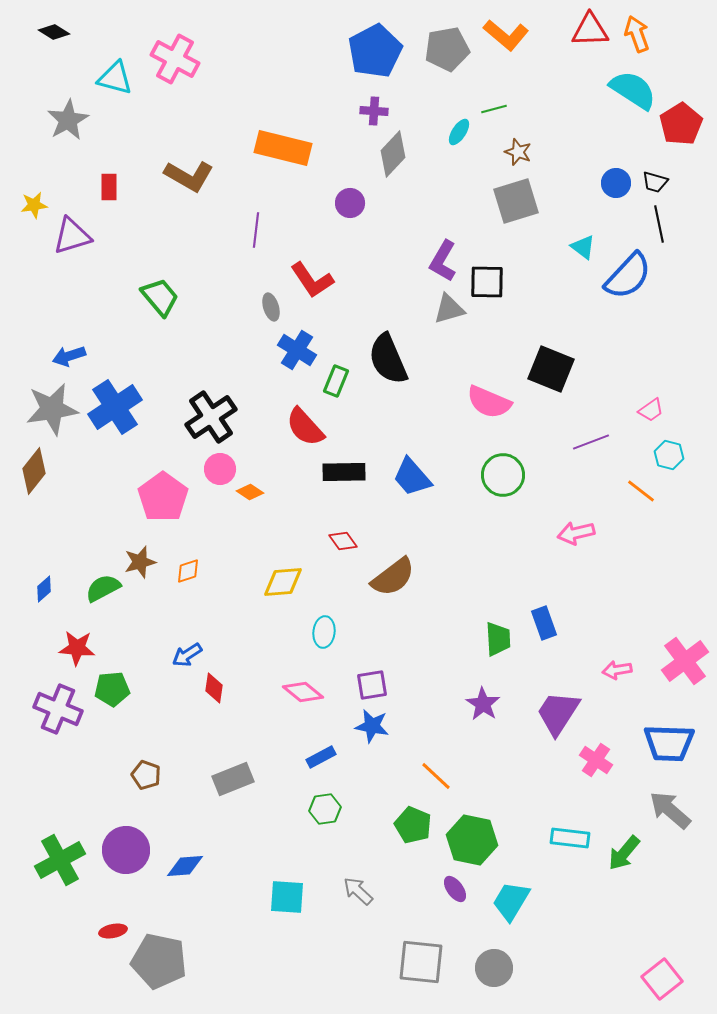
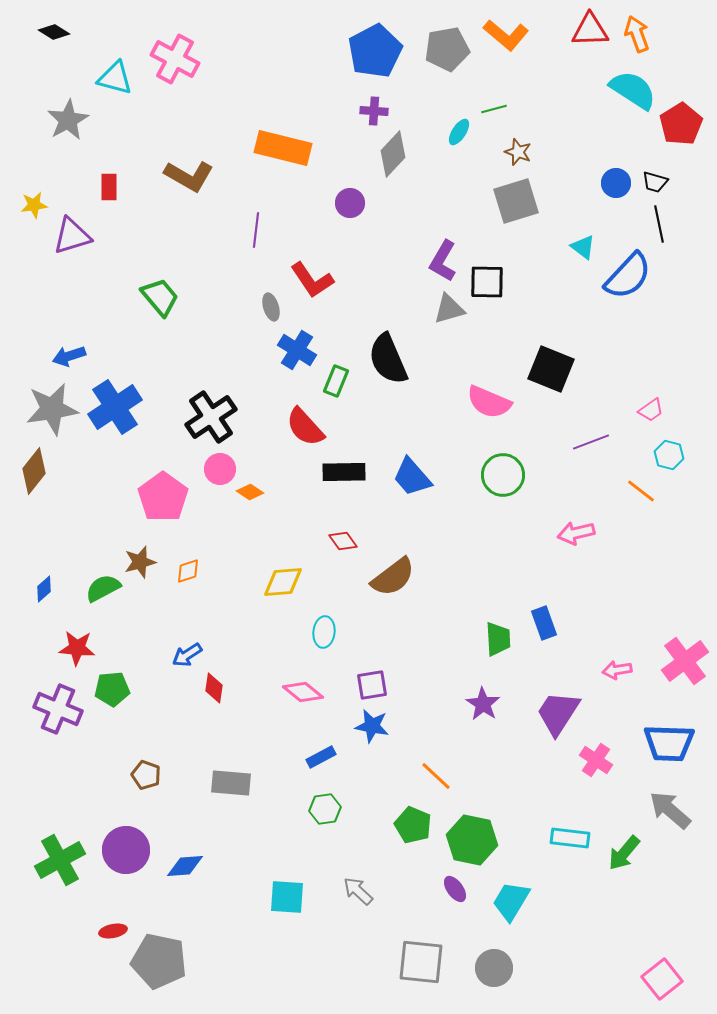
gray rectangle at (233, 779): moved 2 px left, 4 px down; rotated 27 degrees clockwise
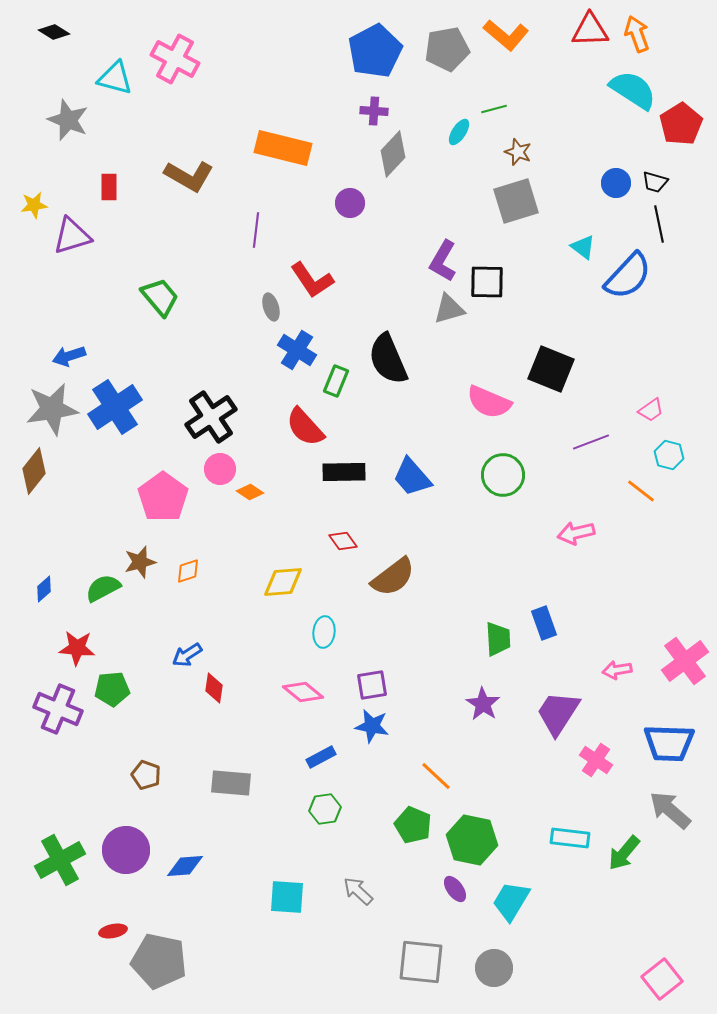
gray star at (68, 120): rotated 21 degrees counterclockwise
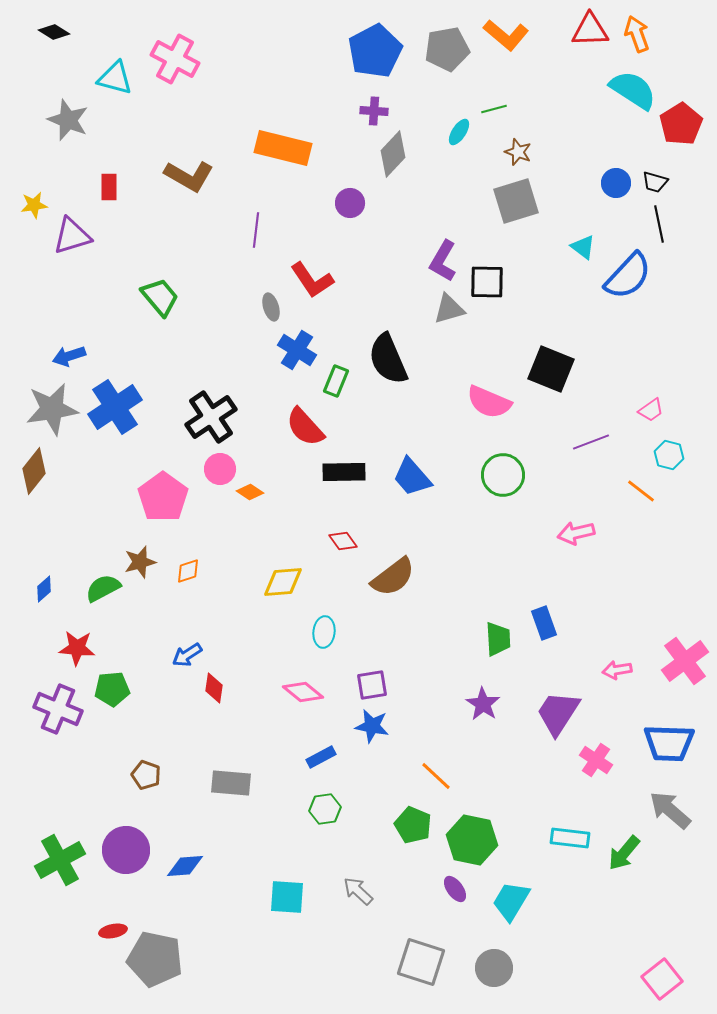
gray pentagon at (159, 961): moved 4 px left, 2 px up
gray square at (421, 962): rotated 12 degrees clockwise
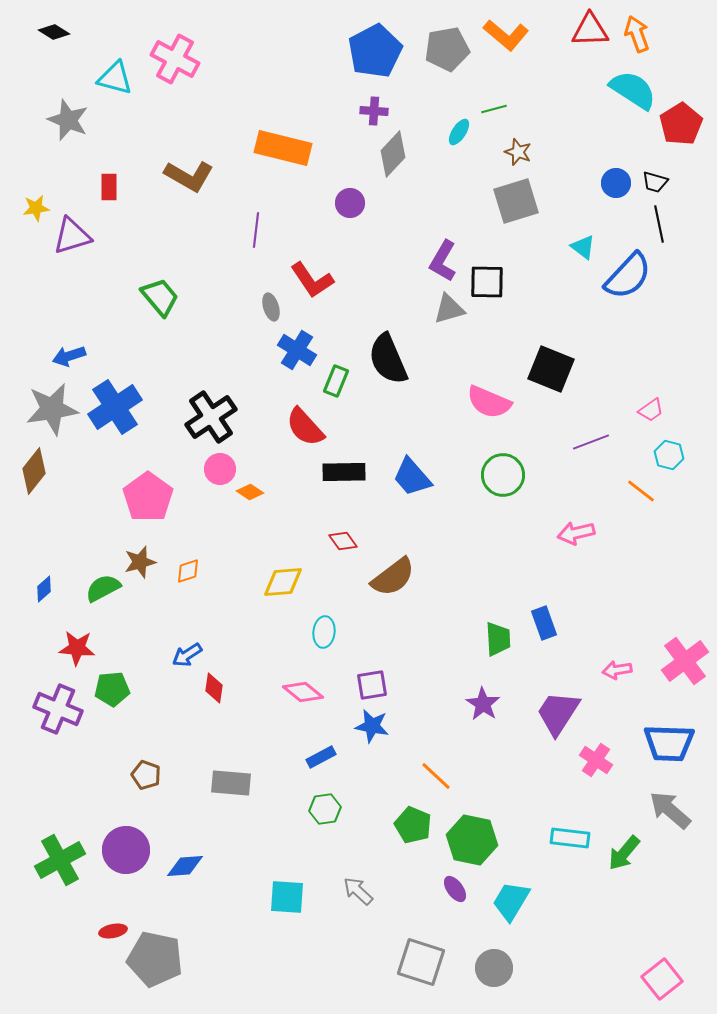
yellow star at (34, 205): moved 2 px right, 3 px down
pink pentagon at (163, 497): moved 15 px left
